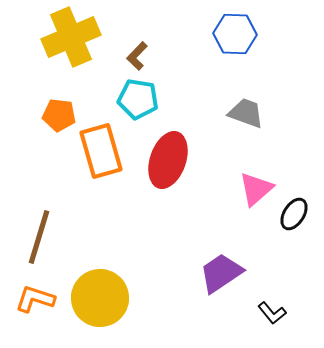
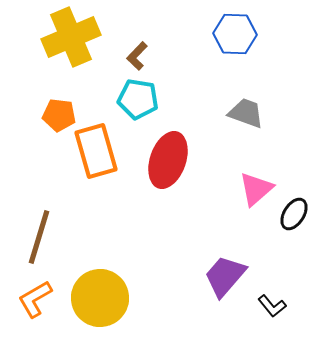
orange rectangle: moved 5 px left
purple trapezoid: moved 4 px right, 3 px down; rotated 15 degrees counterclockwise
orange L-shape: rotated 48 degrees counterclockwise
black L-shape: moved 7 px up
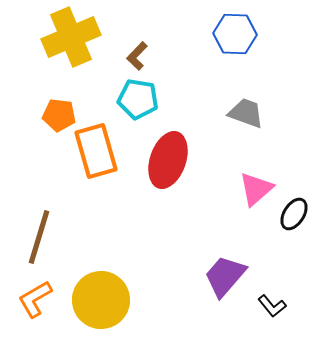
yellow circle: moved 1 px right, 2 px down
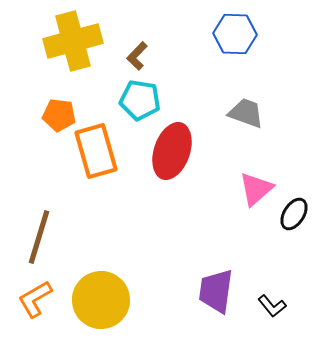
yellow cross: moved 2 px right, 4 px down; rotated 8 degrees clockwise
cyan pentagon: moved 2 px right, 1 px down
red ellipse: moved 4 px right, 9 px up
purple trapezoid: moved 9 px left, 15 px down; rotated 33 degrees counterclockwise
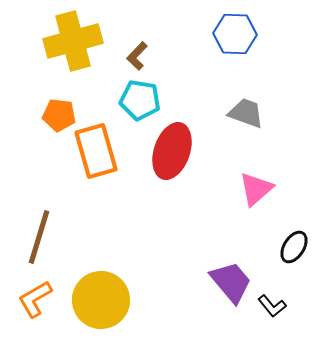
black ellipse: moved 33 px down
purple trapezoid: moved 15 px right, 9 px up; rotated 132 degrees clockwise
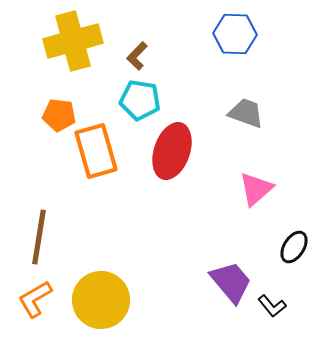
brown line: rotated 8 degrees counterclockwise
